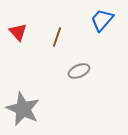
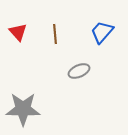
blue trapezoid: moved 12 px down
brown line: moved 2 px left, 3 px up; rotated 24 degrees counterclockwise
gray star: rotated 24 degrees counterclockwise
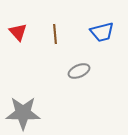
blue trapezoid: rotated 145 degrees counterclockwise
gray star: moved 4 px down
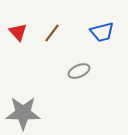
brown line: moved 3 px left, 1 px up; rotated 42 degrees clockwise
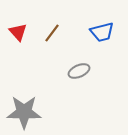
gray star: moved 1 px right, 1 px up
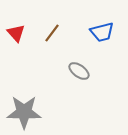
red triangle: moved 2 px left, 1 px down
gray ellipse: rotated 60 degrees clockwise
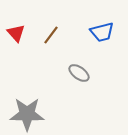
brown line: moved 1 px left, 2 px down
gray ellipse: moved 2 px down
gray star: moved 3 px right, 2 px down
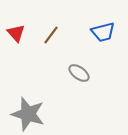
blue trapezoid: moved 1 px right
gray star: moved 1 px right; rotated 16 degrees clockwise
